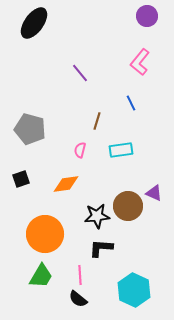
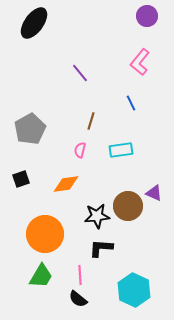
brown line: moved 6 px left
gray pentagon: rotated 28 degrees clockwise
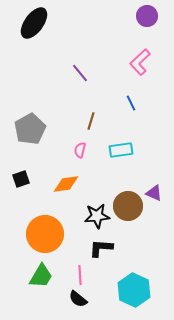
pink L-shape: rotated 8 degrees clockwise
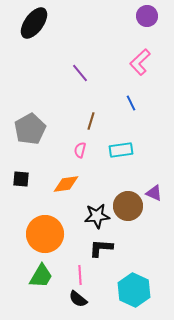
black square: rotated 24 degrees clockwise
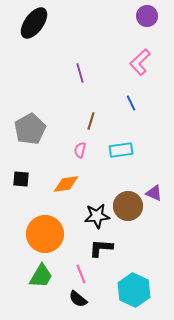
purple line: rotated 24 degrees clockwise
pink line: moved 1 px right, 1 px up; rotated 18 degrees counterclockwise
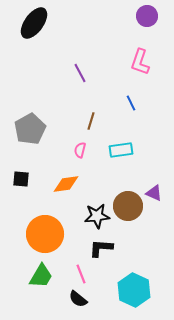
pink L-shape: rotated 28 degrees counterclockwise
purple line: rotated 12 degrees counterclockwise
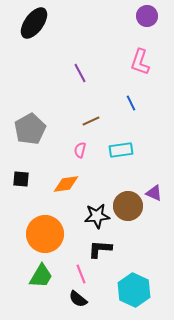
brown line: rotated 48 degrees clockwise
black L-shape: moved 1 px left, 1 px down
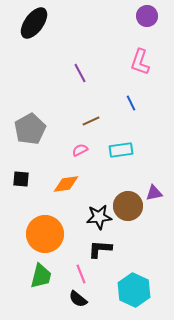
pink semicircle: rotated 49 degrees clockwise
purple triangle: rotated 36 degrees counterclockwise
black star: moved 2 px right, 1 px down
green trapezoid: rotated 16 degrees counterclockwise
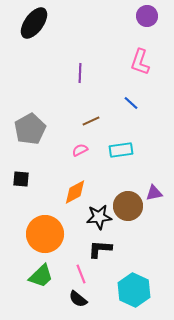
purple line: rotated 30 degrees clockwise
blue line: rotated 21 degrees counterclockwise
orange diamond: moved 9 px right, 8 px down; rotated 20 degrees counterclockwise
green trapezoid: rotated 32 degrees clockwise
